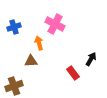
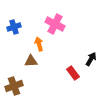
orange arrow: moved 1 px down
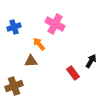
orange arrow: rotated 24 degrees counterclockwise
black arrow: moved 2 px down
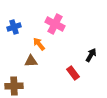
black arrow: moved 6 px up
brown cross: rotated 18 degrees clockwise
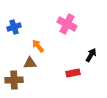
pink cross: moved 12 px right
orange arrow: moved 1 px left, 2 px down
brown triangle: moved 1 px left, 2 px down
red rectangle: rotated 64 degrees counterclockwise
brown cross: moved 6 px up
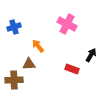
brown triangle: moved 1 px left, 1 px down
red rectangle: moved 1 px left, 4 px up; rotated 32 degrees clockwise
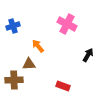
blue cross: moved 1 px left, 1 px up
black arrow: moved 3 px left
red rectangle: moved 9 px left, 17 px down
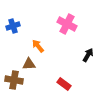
brown cross: rotated 12 degrees clockwise
red rectangle: moved 1 px right, 2 px up; rotated 16 degrees clockwise
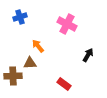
blue cross: moved 7 px right, 9 px up
brown triangle: moved 1 px right, 1 px up
brown cross: moved 1 px left, 4 px up; rotated 12 degrees counterclockwise
